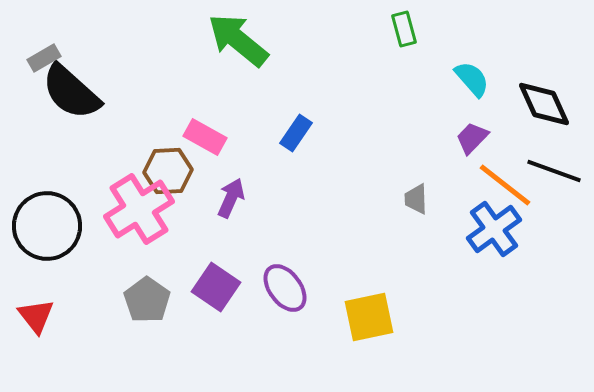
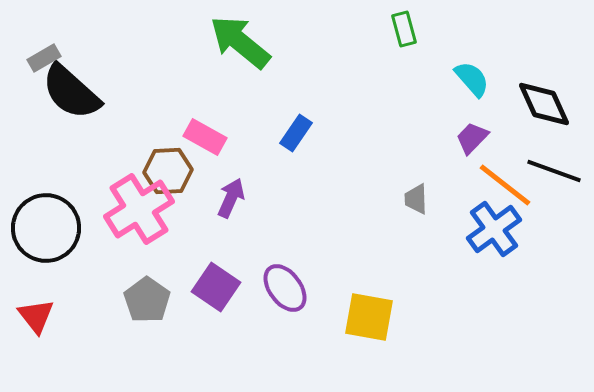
green arrow: moved 2 px right, 2 px down
black circle: moved 1 px left, 2 px down
yellow square: rotated 22 degrees clockwise
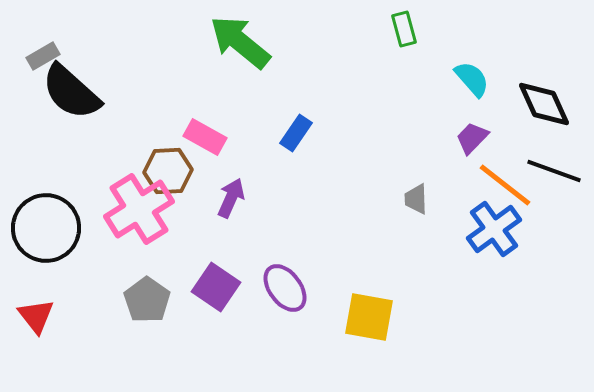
gray rectangle: moved 1 px left, 2 px up
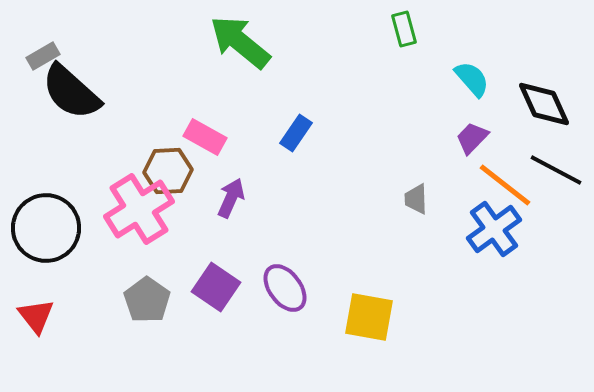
black line: moved 2 px right, 1 px up; rotated 8 degrees clockwise
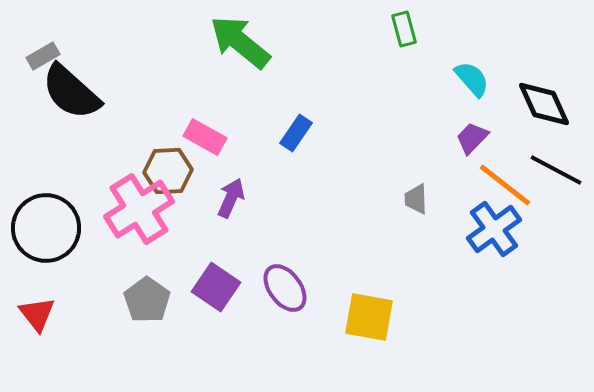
red triangle: moved 1 px right, 2 px up
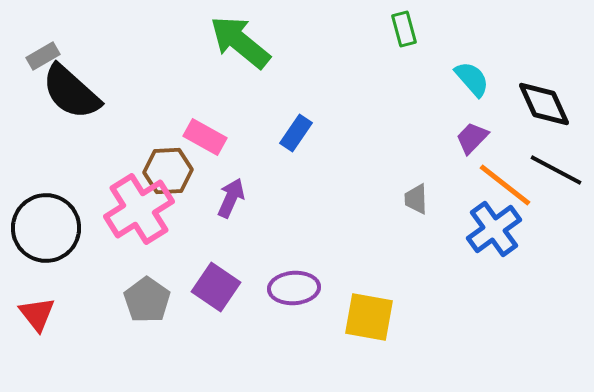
purple ellipse: moved 9 px right; rotated 57 degrees counterclockwise
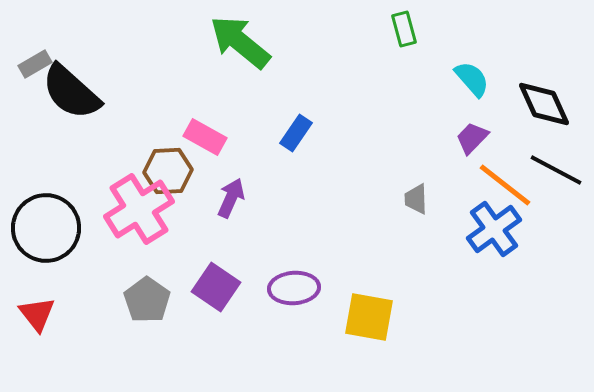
gray rectangle: moved 8 px left, 8 px down
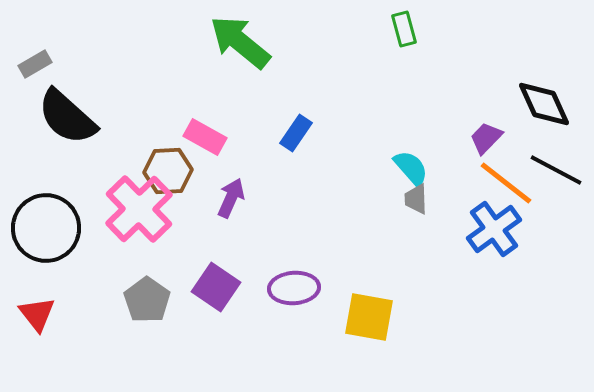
cyan semicircle: moved 61 px left, 89 px down
black semicircle: moved 4 px left, 25 px down
purple trapezoid: moved 14 px right
orange line: moved 1 px right, 2 px up
pink cross: rotated 12 degrees counterclockwise
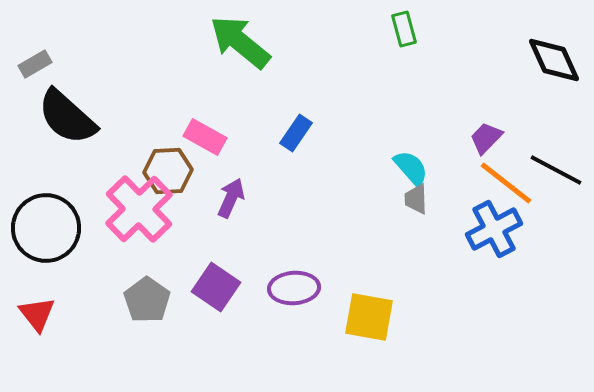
black diamond: moved 10 px right, 44 px up
blue cross: rotated 8 degrees clockwise
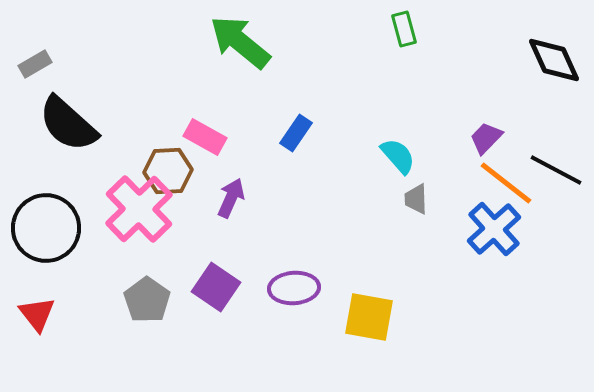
black semicircle: moved 1 px right, 7 px down
cyan semicircle: moved 13 px left, 12 px up
blue cross: rotated 14 degrees counterclockwise
